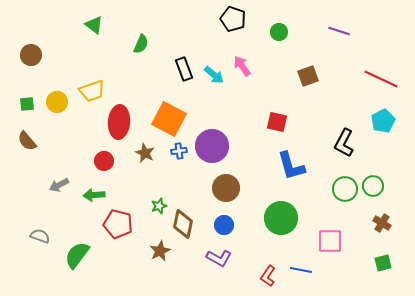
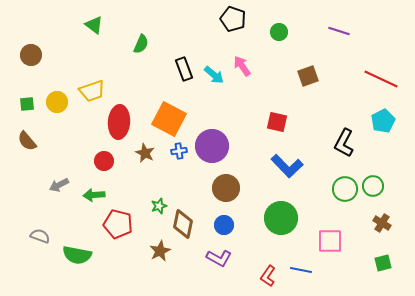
blue L-shape at (291, 166): moved 4 px left; rotated 28 degrees counterclockwise
green semicircle at (77, 255): rotated 116 degrees counterclockwise
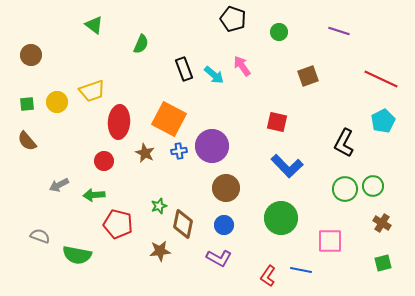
brown star at (160, 251): rotated 20 degrees clockwise
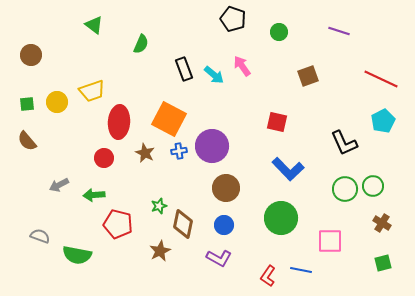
black L-shape at (344, 143): rotated 52 degrees counterclockwise
red circle at (104, 161): moved 3 px up
blue L-shape at (287, 166): moved 1 px right, 3 px down
brown star at (160, 251): rotated 20 degrees counterclockwise
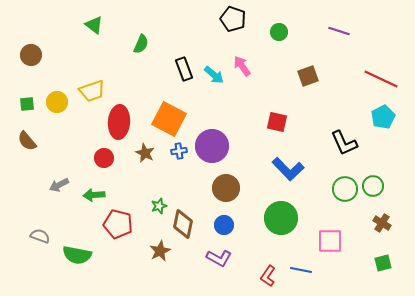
cyan pentagon at (383, 121): moved 4 px up
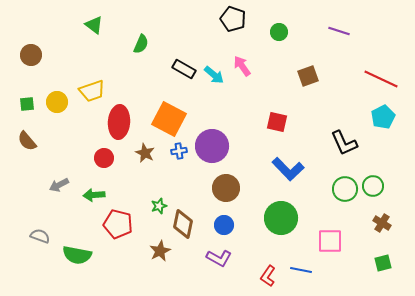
black rectangle at (184, 69): rotated 40 degrees counterclockwise
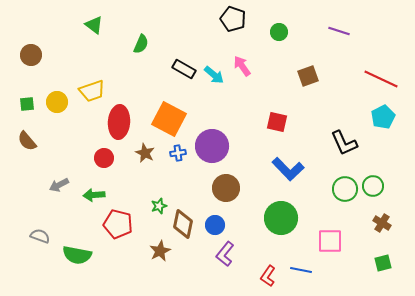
blue cross at (179, 151): moved 1 px left, 2 px down
blue circle at (224, 225): moved 9 px left
purple L-shape at (219, 258): moved 6 px right, 4 px up; rotated 100 degrees clockwise
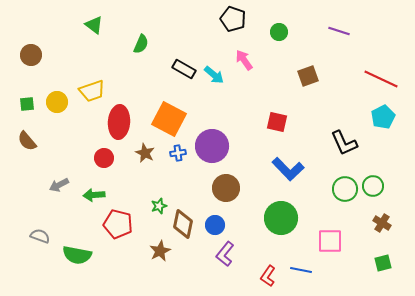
pink arrow at (242, 66): moved 2 px right, 6 px up
